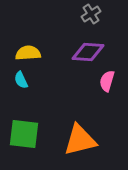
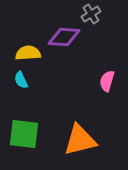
purple diamond: moved 24 px left, 15 px up
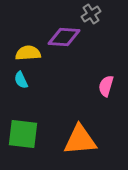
pink semicircle: moved 1 px left, 5 px down
green square: moved 1 px left
orange triangle: rotated 9 degrees clockwise
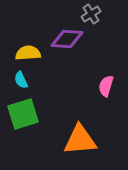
purple diamond: moved 3 px right, 2 px down
green square: moved 20 px up; rotated 24 degrees counterclockwise
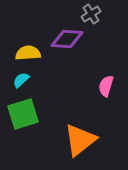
cyan semicircle: rotated 72 degrees clockwise
orange triangle: rotated 33 degrees counterclockwise
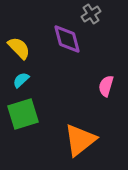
purple diamond: rotated 72 degrees clockwise
yellow semicircle: moved 9 px left, 5 px up; rotated 50 degrees clockwise
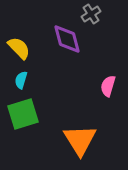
cyan semicircle: rotated 30 degrees counterclockwise
pink semicircle: moved 2 px right
orange triangle: rotated 24 degrees counterclockwise
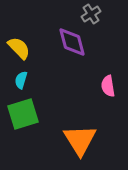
purple diamond: moved 5 px right, 3 px down
pink semicircle: rotated 25 degrees counterclockwise
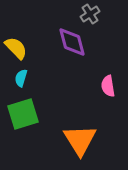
gray cross: moved 1 px left
yellow semicircle: moved 3 px left
cyan semicircle: moved 2 px up
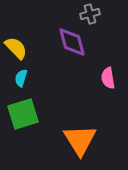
gray cross: rotated 18 degrees clockwise
pink semicircle: moved 8 px up
